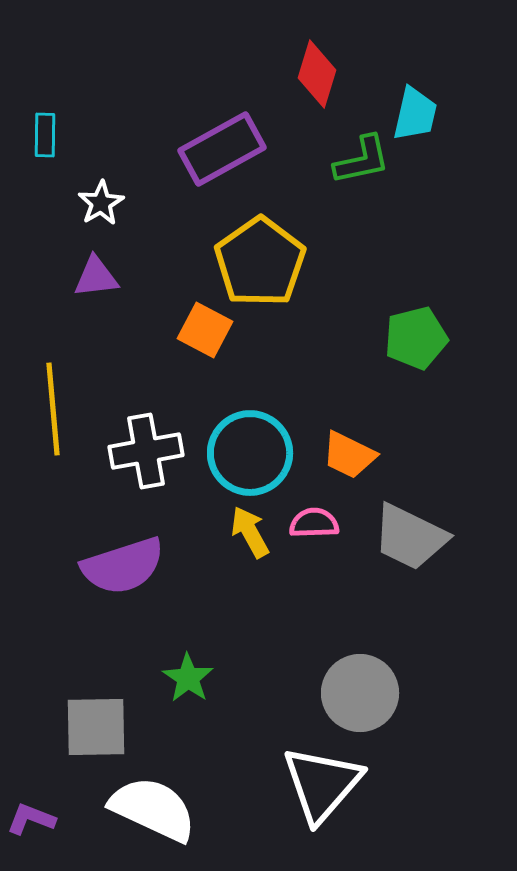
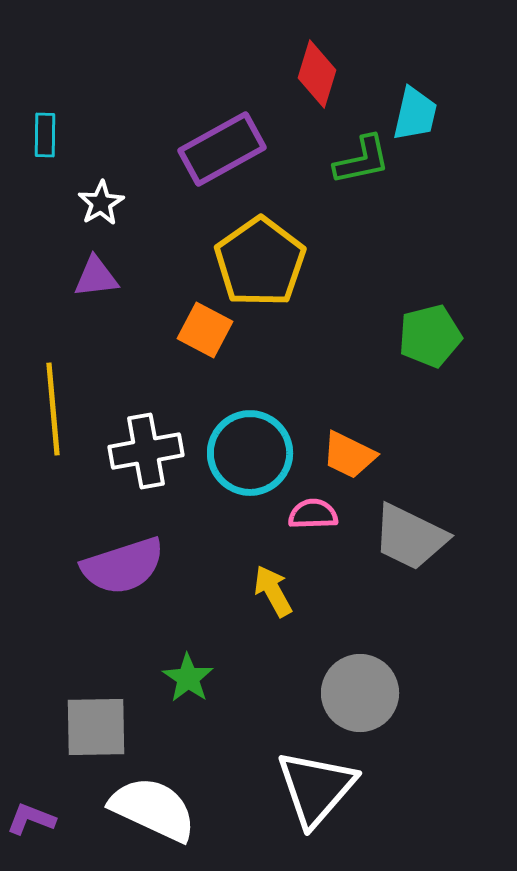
green pentagon: moved 14 px right, 2 px up
pink semicircle: moved 1 px left, 9 px up
yellow arrow: moved 23 px right, 59 px down
white triangle: moved 6 px left, 4 px down
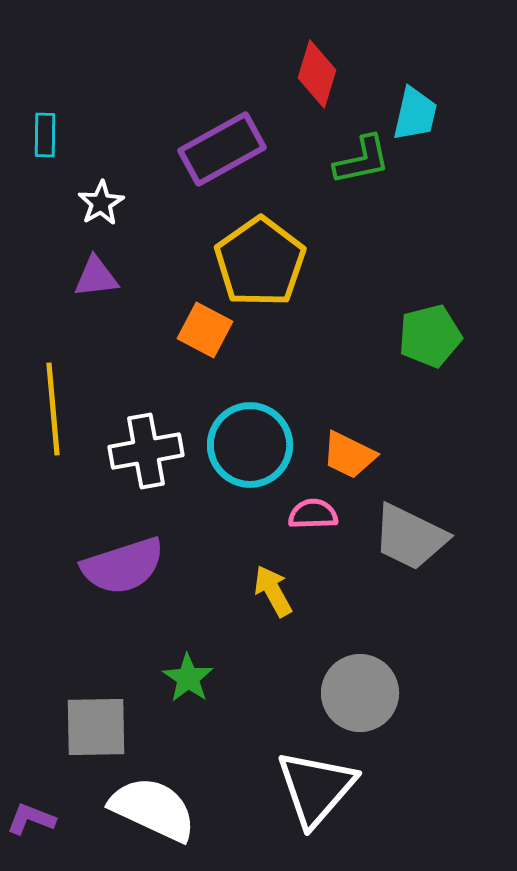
cyan circle: moved 8 px up
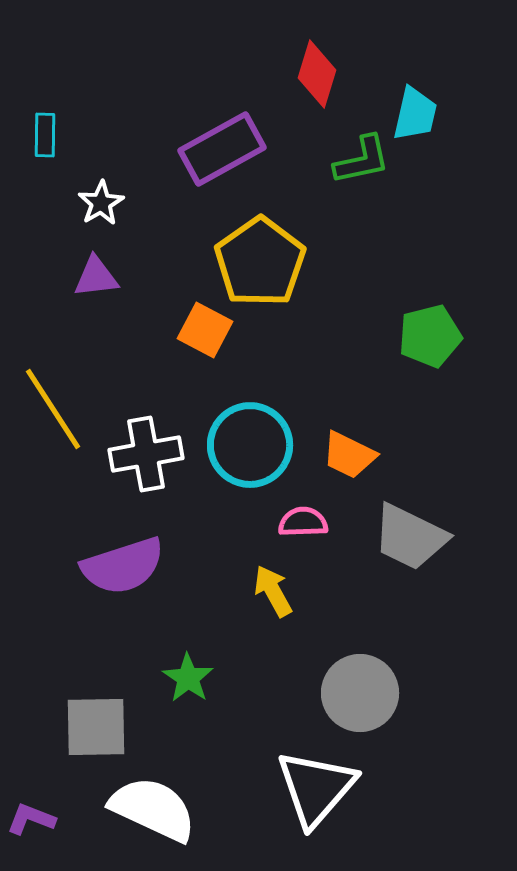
yellow line: rotated 28 degrees counterclockwise
white cross: moved 3 px down
pink semicircle: moved 10 px left, 8 px down
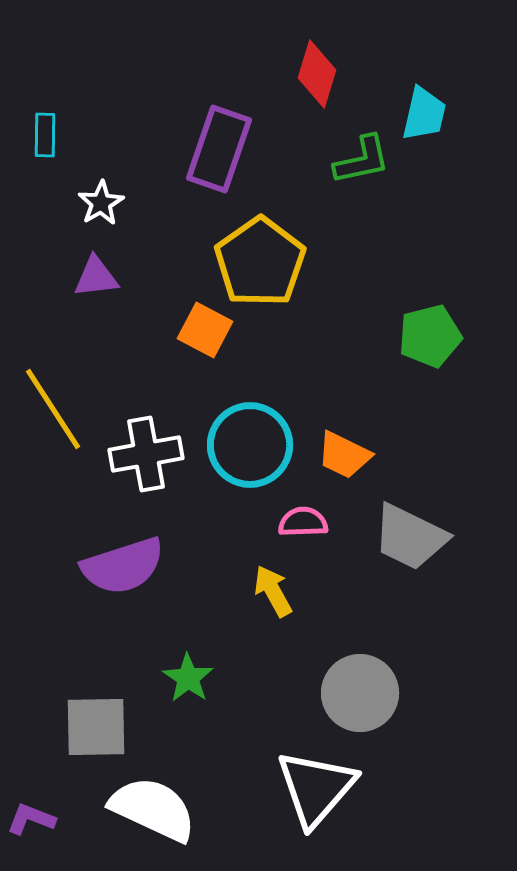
cyan trapezoid: moved 9 px right
purple rectangle: moved 3 px left; rotated 42 degrees counterclockwise
orange trapezoid: moved 5 px left
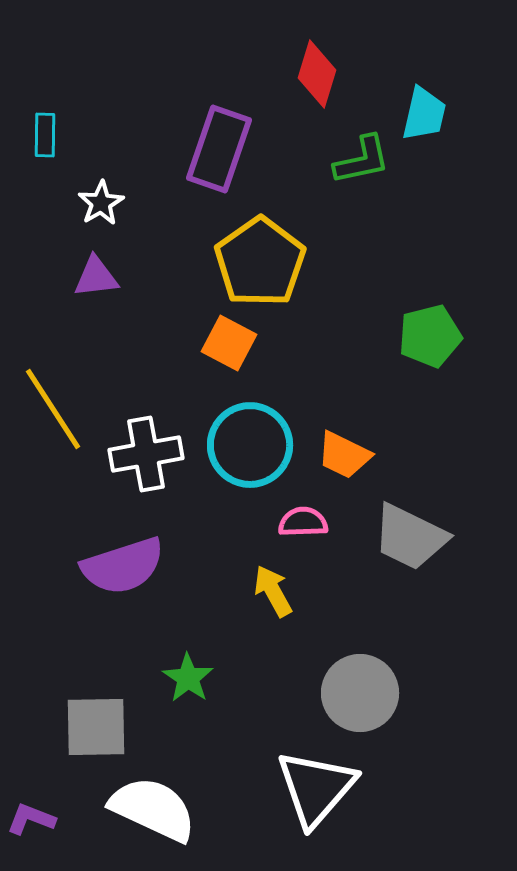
orange square: moved 24 px right, 13 px down
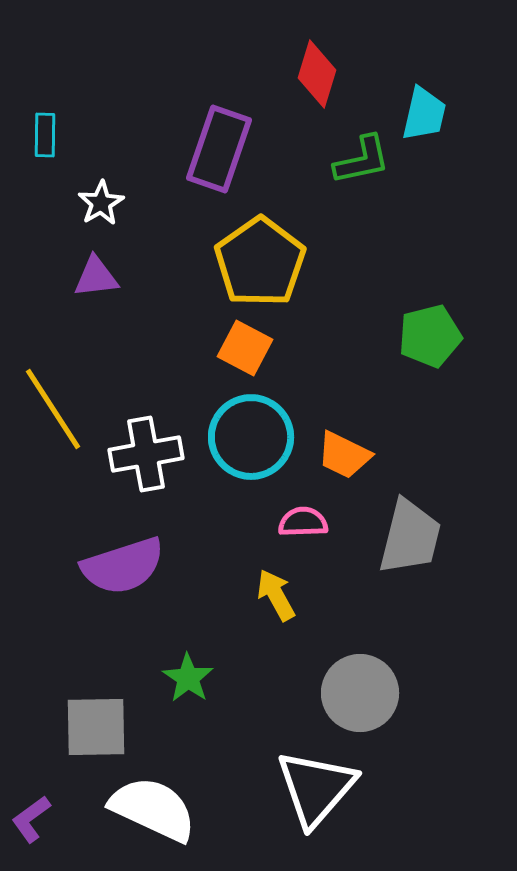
orange square: moved 16 px right, 5 px down
cyan circle: moved 1 px right, 8 px up
gray trapezoid: rotated 102 degrees counterclockwise
yellow arrow: moved 3 px right, 4 px down
purple L-shape: rotated 57 degrees counterclockwise
